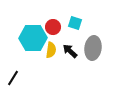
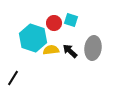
cyan square: moved 4 px left, 3 px up
red circle: moved 1 px right, 4 px up
cyan hexagon: rotated 20 degrees clockwise
yellow semicircle: rotated 105 degrees counterclockwise
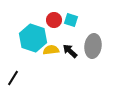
red circle: moved 3 px up
gray ellipse: moved 2 px up
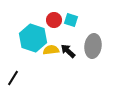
black arrow: moved 2 px left
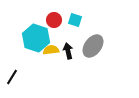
cyan square: moved 4 px right
cyan hexagon: moved 3 px right
gray ellipse: rotated 30 degrees clockwise
black arrow: rotated 35 degrees clockwise
black line: moved 1 px left, 1 px up
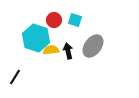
black line: moved 3 px right
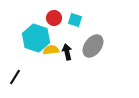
red circle: moved 2 px up
black arrow: moved 1 px left, 1 px down
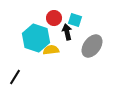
gray ellipse: moved 1 px left
black arrow: moved 20 px up
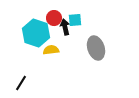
cyan square: rotated 24 degrees counterclockwise
black arrow: moved 2 px left, 5 px up
cyan hexagon: moved 5 px up
gray ellipse: moved 4 px right, 2 px down; rotated 55 degrees counterclockwise
black line: moved 6 px right, 6 px down
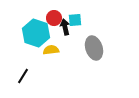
gray ellipse: moved 2 px left
black line: moved 2 px right, 7 px up
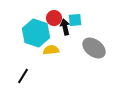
gray ellipse: rotated 35 degrees counterclockwise
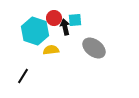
cyan hexagon: moved 1 px left, 2 px up
